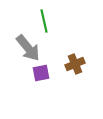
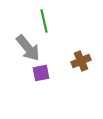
brown cross: moved 6 px right, 3 px up
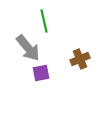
brown cross: moved 1 px left, 2 px up
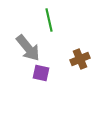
green line: moved 5 px right, 1 px up
purple square: rotated 24 degrees clockwise
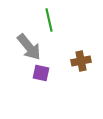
gray arrow: moved 1 px right, 1 px up
brown cross: moved 1 px right, 2 px down; rotated 12 degrees clockwise
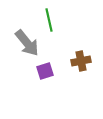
gray arrow: moved 2 px left, 4 px up
purple square: moved 4 px right, 2 px up; rotated 30 degrees counterclockwise
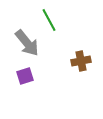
green line: rotated 15 degrees counterclockwise
purple square: moved 20 px left, 5 px down
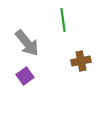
green line: moved 14 px right; rotated 20 degrees clockwise
purple square: rotated 18 degrees counterclockwise
